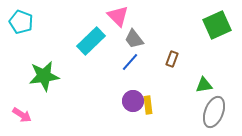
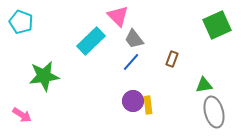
blue line: moved 1 px right
gray ellipse: rotated 36 degrees counterclockwise
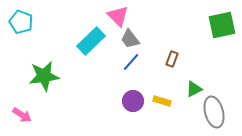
green square: moved 5 px right; rotated 12 degrees clockwise
gray trapezoid: moved 4 px left
green triangle: moved 10 px left, 4 px down; rotated 18 degrees counterclockwise
yellow rectangle: moved 14 px right, 4 px up; rotated 66 degrees counterclockwise
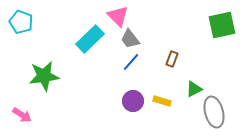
cyan rectangle: moved 1 px left, 2 px up
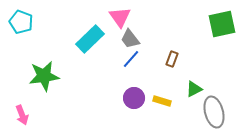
pink triangle: moved 2 px right, 1 px down; rotated 10 degrees clockwise
green square: moved 1 px up
blue line: moved 3 px up
purple circle: moved 1 px right, 3 px up
pink arrow: rotated 36 degrees clockwise
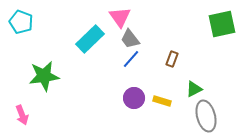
gray ellipse: moved 8 px left, 4 px down
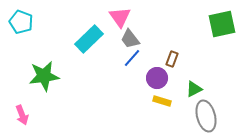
cyan rectangle: moved 1 px left
blue line: moved 1 px right, 1 px up
purple circle: moved 23 px right, 20 px up
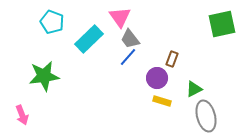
cyan pentagon: moved 31 px right
blue line: moved 4 px left, 1 px up
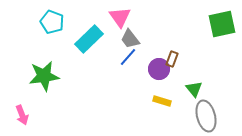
purple circle: moved 2 px right, 9 px up
green triangle: rotated 42 degrees counterclockwise
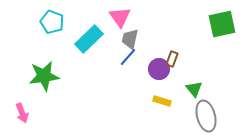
gray trapezoid: rotated 50 degrees clockwise
pink arrow: moved 2 px up
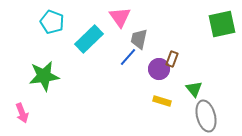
gray trapezoid: moved 9 px right
